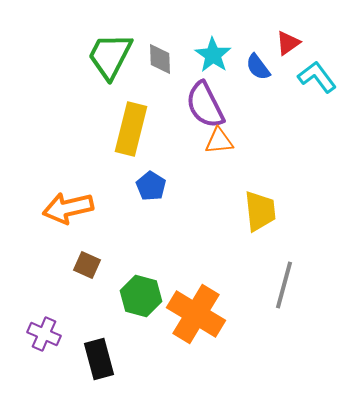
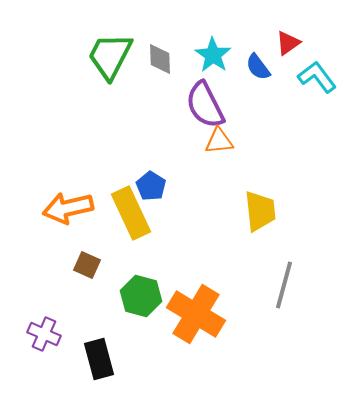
yellow rectangle: moved 84 px down; rotated 39 degrees counterclockwise
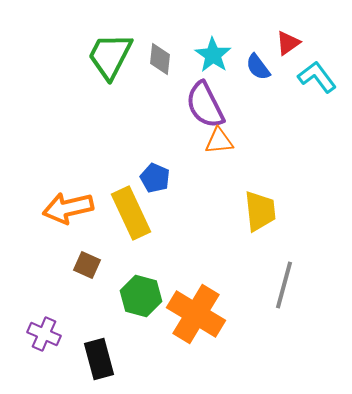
gray diamond: rotated 8 degrees clockwise
blue pentagon: moved 4 px right, 8 px up; rotated 8 degrees counterclockwise
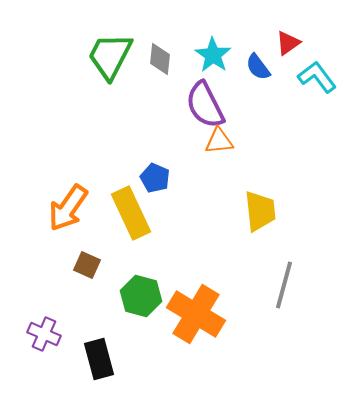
orange arrow: rotated 42 degrees counterclockwise
